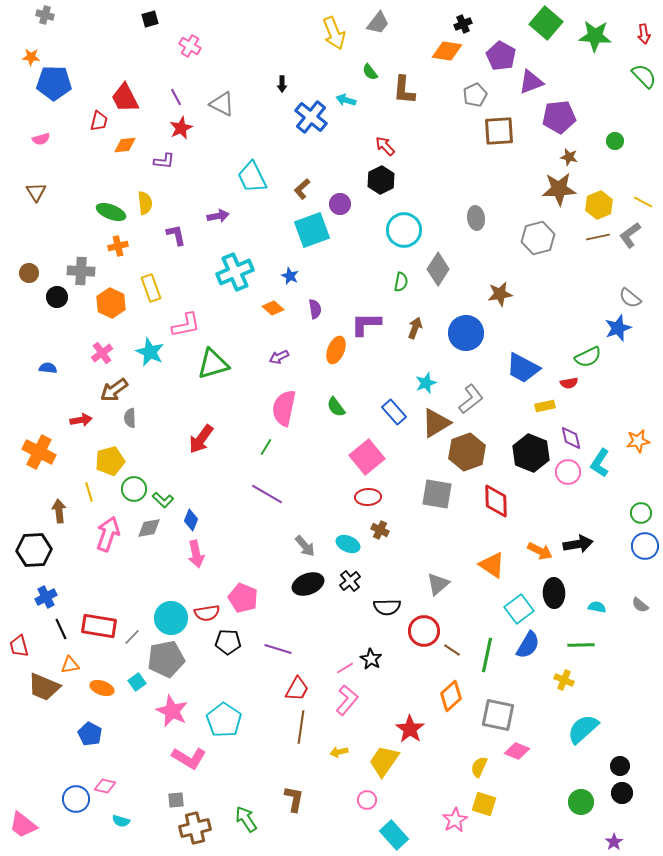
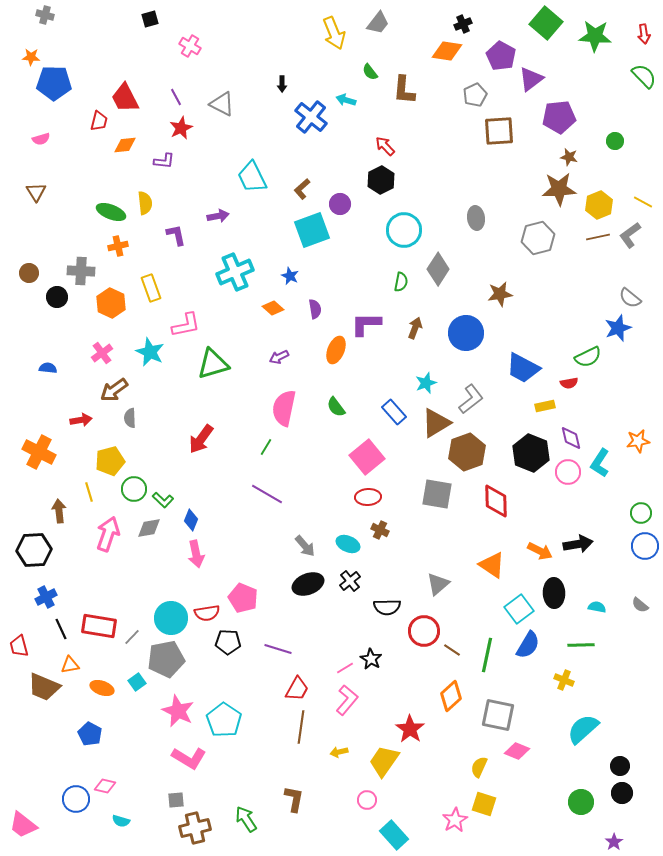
purple triangle at (531, 82): moved 3 px up; rotated 16 degrees counterclockwise
pink star at (172, 711): moved 6 px right
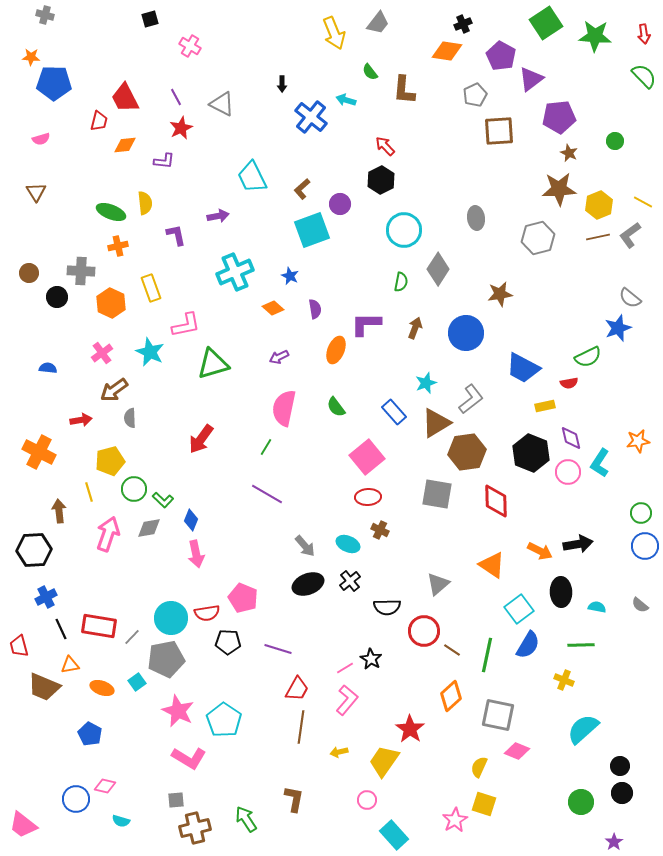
green square at (546, 23): rotated 16 degrees clockwise
brown star at (569, 157): moved 4 px up; rotated 12 degrees clockwise
brown hexagon at (467, 452): rotated 12 degrees clockwise
black ellipse at (554, 593): moved 7 px right, 1 px up
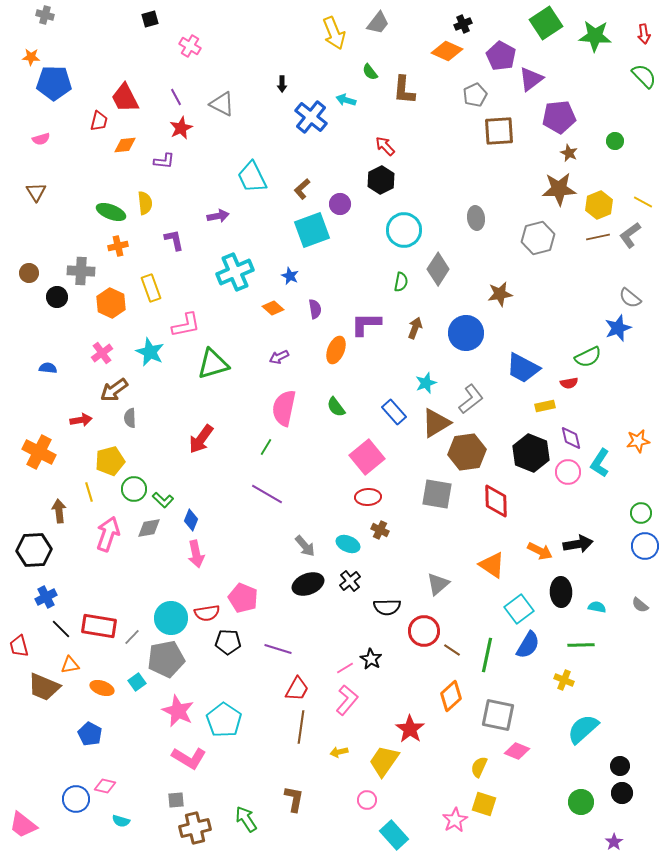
orange diamond at (447, 51): rotated 16 degrees clockwise
purple L-shape at (176, 235): moved 2 px left, 5 px down
black line at (61, 629): rotated 20 degrees counterclockwise
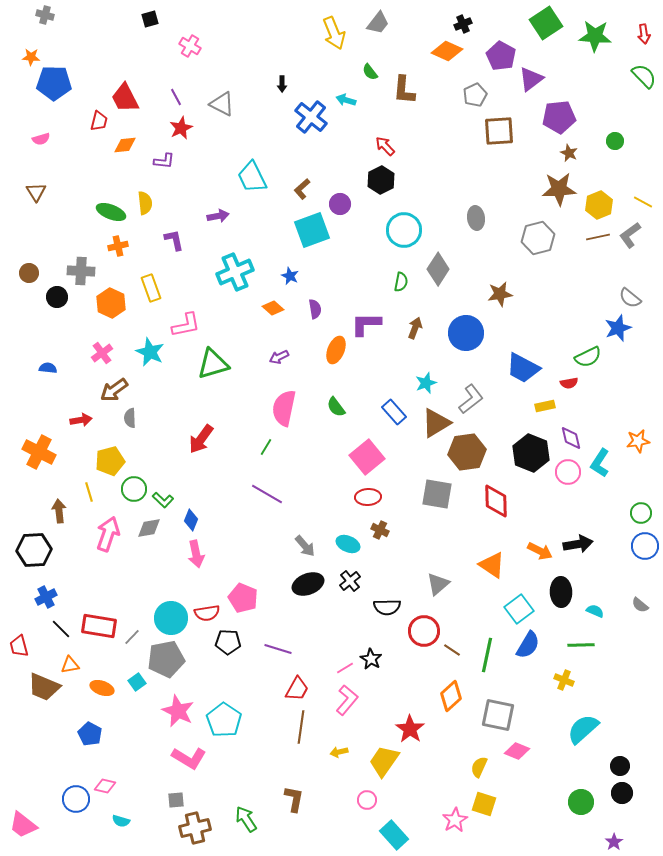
cyan semicircle at (597, 607): moved 2 px left, 4 px down; rotated 12 degrees clockwise
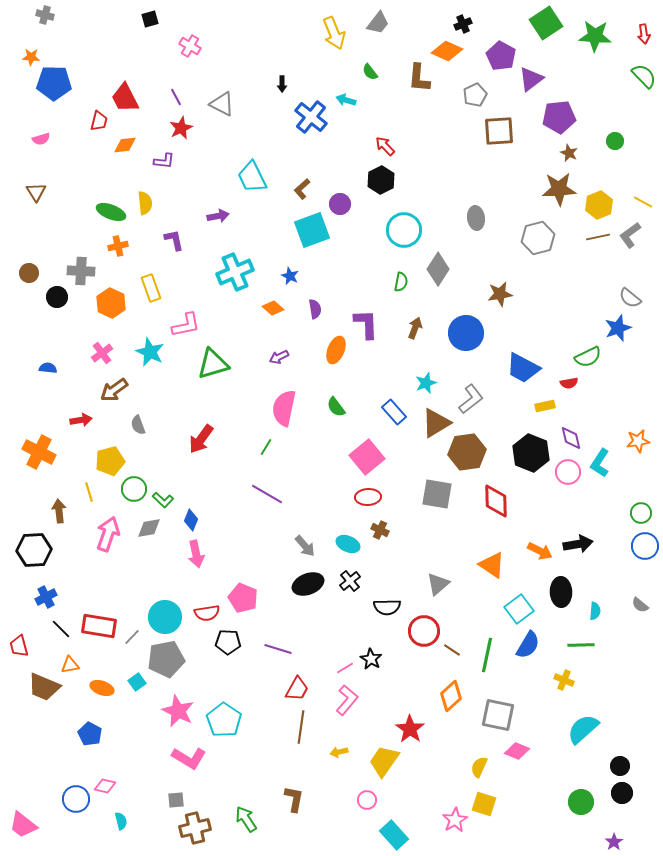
brown L-shape at (404, 90): moved 15 px right, 12 px up
purple L-shape at (366, 324): rotated 88 degrees clockwise
gray semicircle at (130, 418): moved 8 px right, 7 px down; rotated 18 degrees counterclockwise
cyan semicircle at (595, 611): rotated 72 degrees clockwise
cyan circle at (171, 618): moved 6 px left, 1 px up
cyan semicircle at (121, 821): rotated 120 degrees counterclockwise
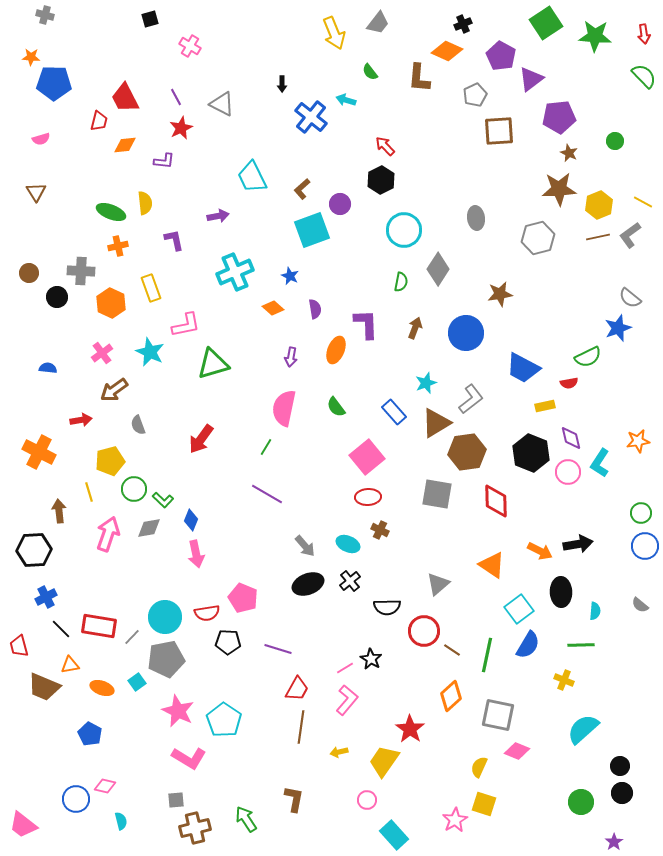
purple arrow at (279, 357): moved 12 px right; rotated 54 degrees counterclockwise
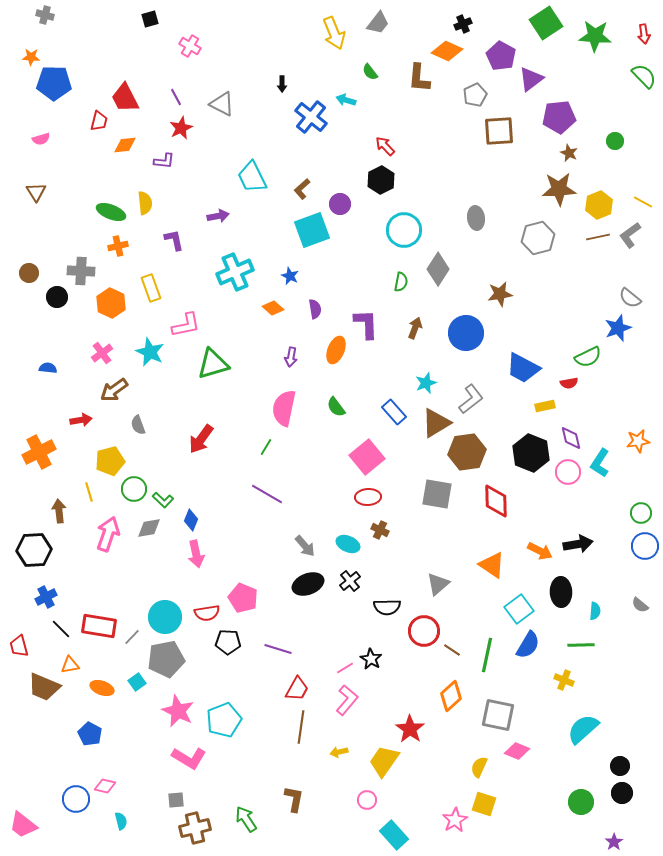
orange cross at (39, 452): rotated 36 degrees clockwise
cyan pentagon at (224, 720): rotated 16 degrees clockwise
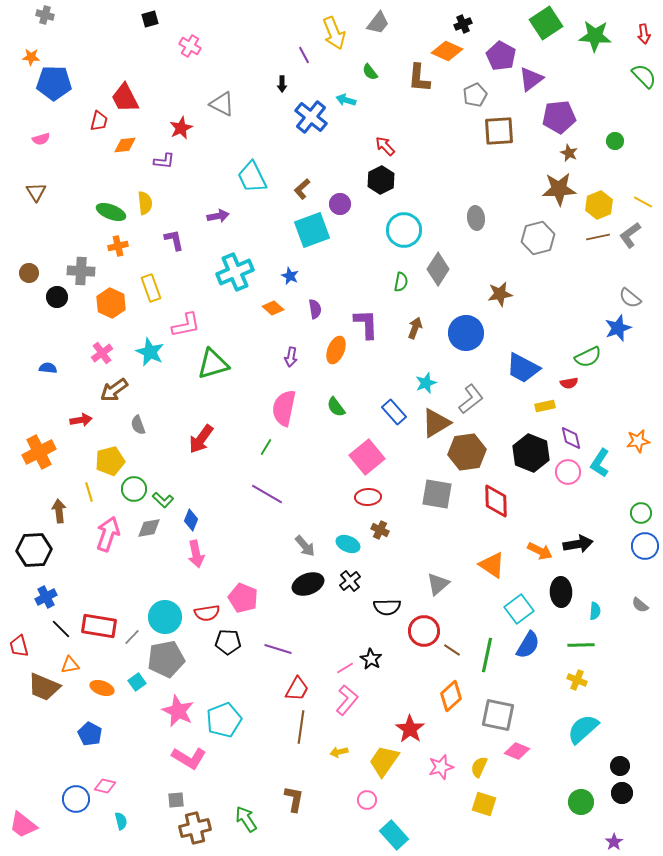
purple line at (176, 97): moved 128 px right, 42 px up
yellow cross at (564, 680): moved 13 px right
pink star at (455, 820): moved 14 px left, 53 px up; rotated 15 degrees clockwise
